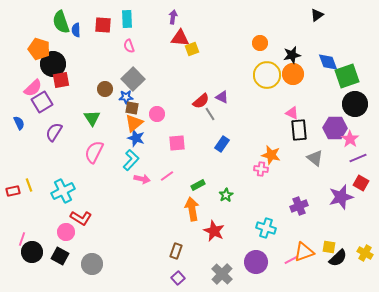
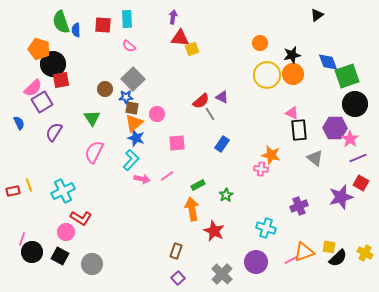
pink semicircle at (129, 46): rotated 32 degrees counterclockwise
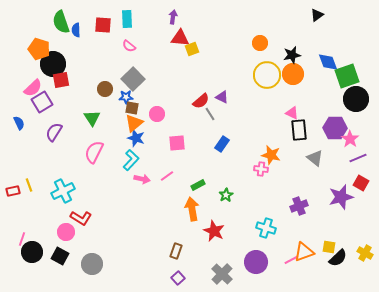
black circle at (355, 104): moved 1 px right, 5 px up
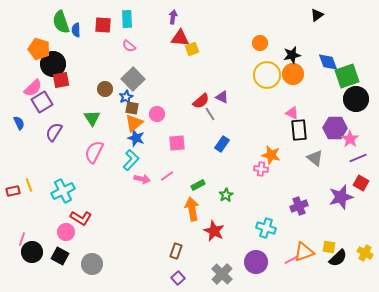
blue star at (126, 97): rotated 24 degrees counterclockwise
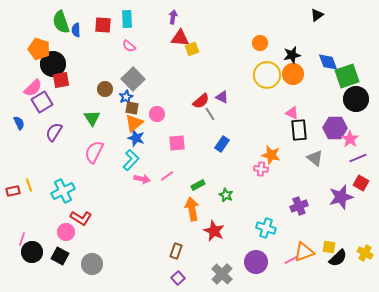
green star at (226, 195): rotated 16 degrees counterclockwise
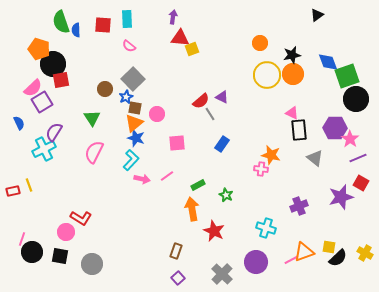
brown square at (132, 108): moved 3 px right
cyan cross at (63, 191): moved 19 px left, 42 px up
black square at (60, 256): rotated 18 degrees counterclockwise
